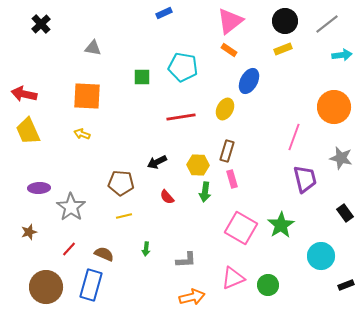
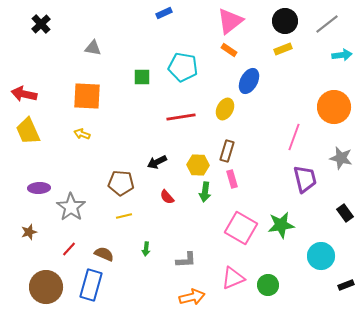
green star at (281, 225): rotated 24 degrees clockwise
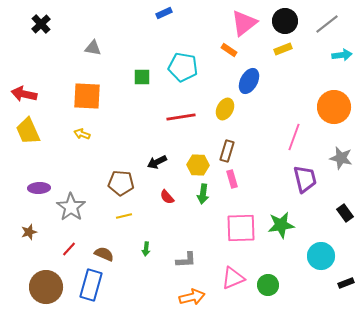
pink triangle at (230, 21): moved 14 px right, 2 px down
green arrow at (205, 192): moved 2 px left, 2 px down
pink square at (241, 228): rotated 32 degrees counterclockwise
black rectangle at (346, 285): moved 2 px up
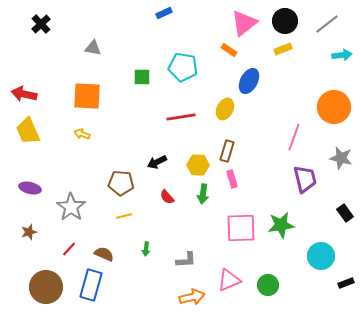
purple ellipse at (39, 188): moved 9 px left; rotated 15 degrees clockwise
pink triangle at (233, 278): moved 4 px left, 2 px down
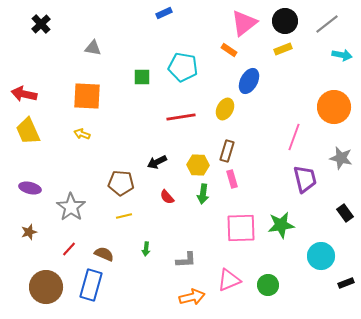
cyan arrow at (342, 55): rotated 18 degrees clockwise
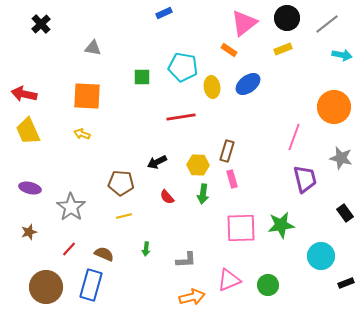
black circle at (285, 21): moved 2 px right, 3 px up
blue ellipse at (249, 81): moved 1 px left, 3 px down; rotated 25 degrees clockwise
yellow ellipse at (225, 109): moved 13 px left, 22 px up; rotated 35 degrees counterclockwise
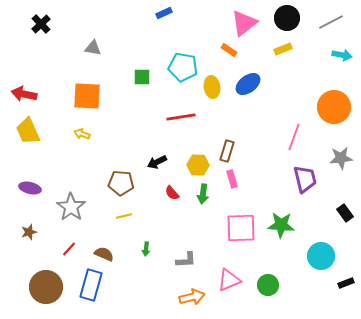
gray line at (327, 24): moved 4 px right, 2 px up; rotated 10 degrees clockwise
gray star at (341, 158): rotated 20 degrees counterclockwise
red semicircle at (167, 197): moved 5 px right, 4 px up
green star at (281, 225): rotated 12 degrees clockwise
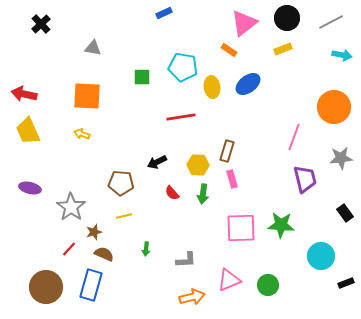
brown star at (29, 232): moved 65 px right
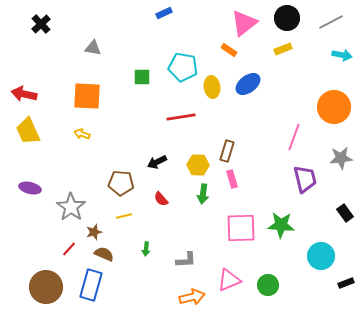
red semicircle at (172, 193): moved 11 px left, 6 px down
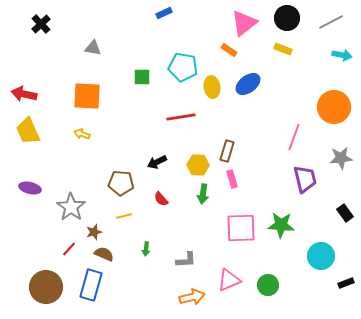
yellow rectangle at (283, 49): rotated 42 degrees clockwise
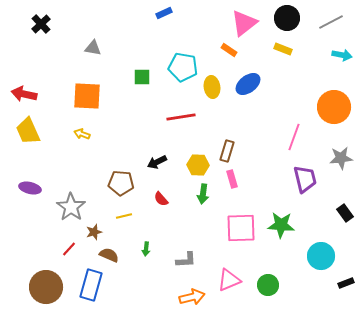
brown semicircle at (104, 254): moved 5 px right, 1 px down
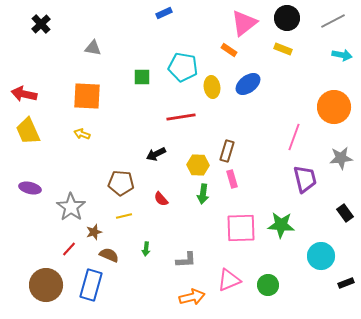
gray line at (331, 22): moved 2 px right, 1 px up
black arrow at (157, 162): moved 1 px left, 8 px up
brown circle at (46, 287): moved 2 px up
